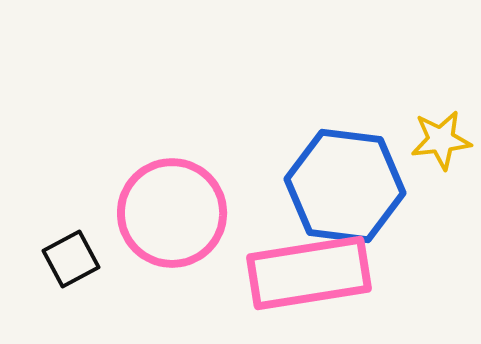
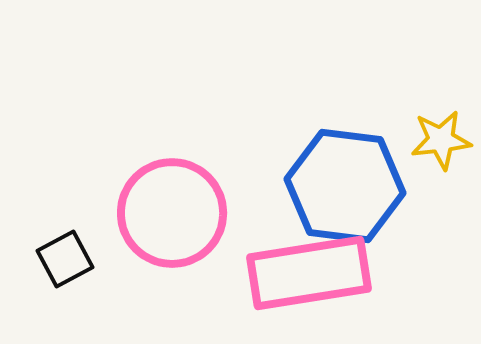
black square: moved 6 px left
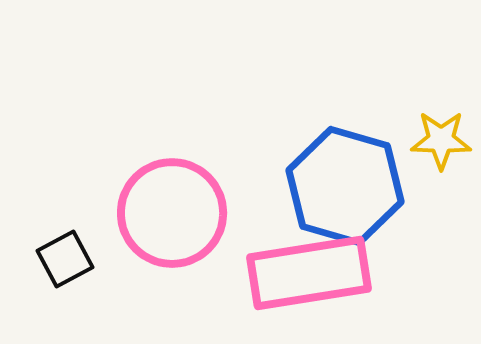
yellow star: rotated 8 degrees clockwise
blue hexagon: rotated 9 degrees clockwise
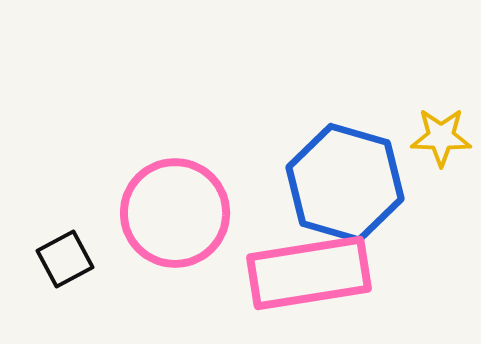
yellow star: moved 3 px up
blue hexagon: moved 3 px up
pink circle: moved 3 px right
